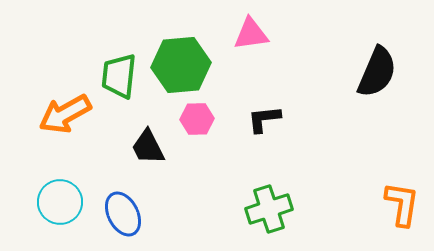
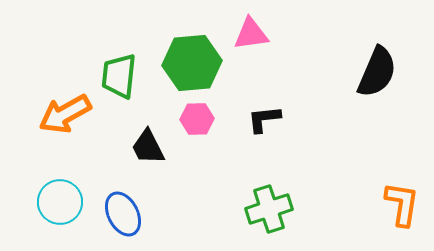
green hexagon: moved 11 px right, 2 px up
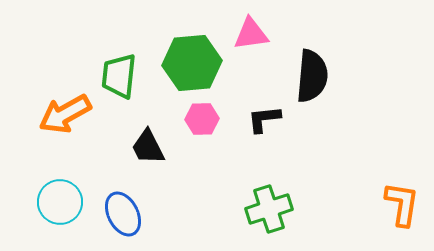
black semicircle: moved 65 px left, 4 px down; rotated 18 degrees counterclockwise
pink hexagon: moved 5 px right
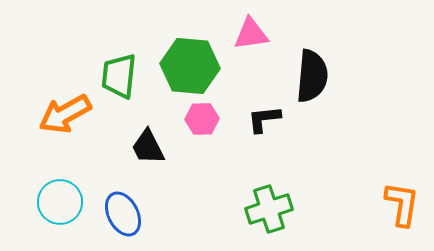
green hexagon: moved 2 px left, 3 px down; rotated 10 degrees clockwise
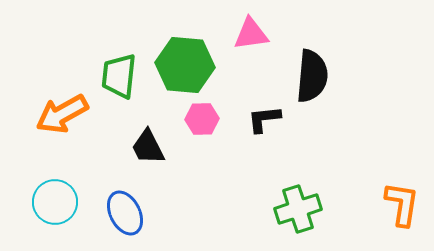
green hexagon: moved 5 px left, 1 px up
orange arrow: moved 3 px left
cyan circle: moved 5 px left
green cross: moved 29 px right
blue ellipse: moved 2 px right, 1 px up
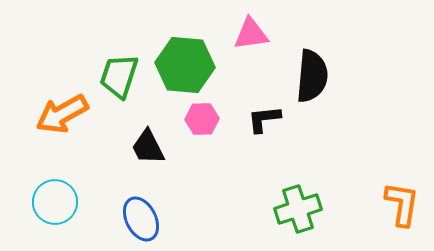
green trapezoid: rotated 12 degrees clockwise
blue ellipse: moved 16 px right, 6 px down
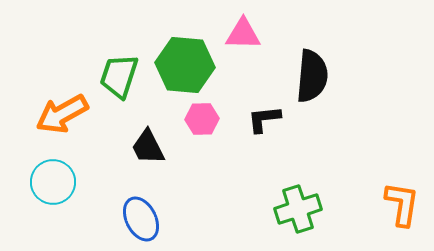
pink triangle: moved 8 px left; rotated 9 degrees clockwise
cyan circle: moved 2 px left, 20 px up
